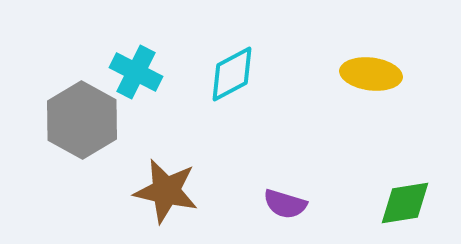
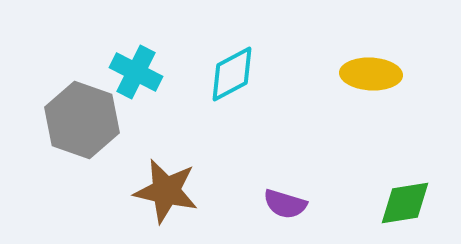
yellow ellipse: rotated 4 degrees counterclockwise
gray hexagon: rotated 10 degrees counterclockwise
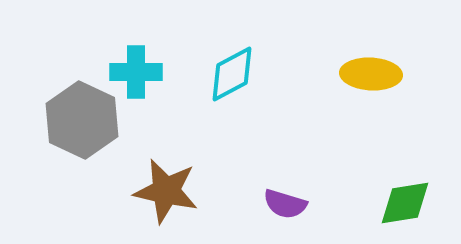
cyan cross: rotated 27 degrees counterclockwise
gray hexagon: rotated 6 degrees clockwise
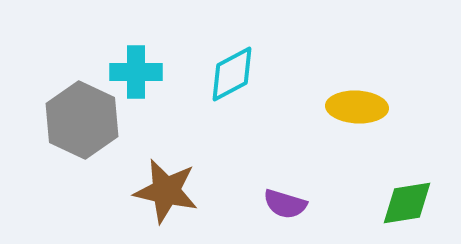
yellow ellipse: moved 14 px left, 33 px down
green diamond: moved 2 px right
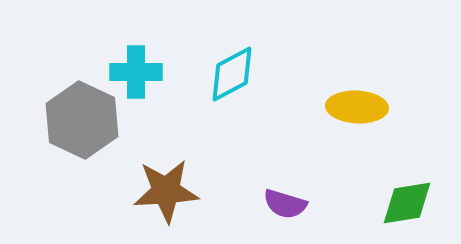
brown star: rotated 16 degrees counterclockwise
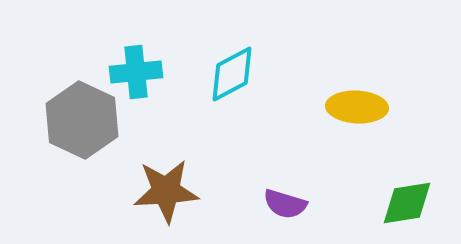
cyan cross: rotated 6 degrees counterclockwise
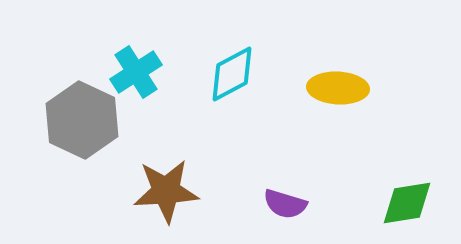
cyan cross: rotated 27 degrees counterclockwise
yellow ellipse: moved 19 px left, 19 px up
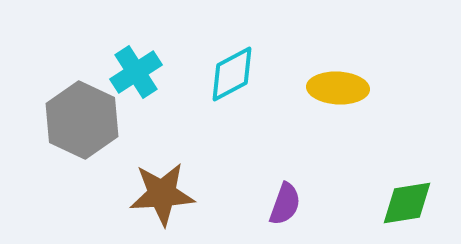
brown star: moved 4 px left, 3 px down
purple semicircle: rotated 87 degrees counterclockwise
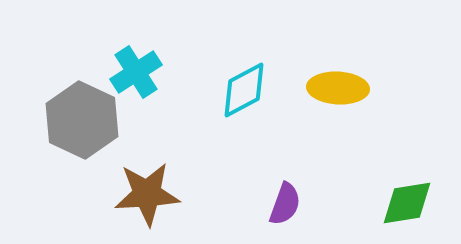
cyan diamond: moved 12 px right, 16 px down
brown star: moved 15 px left
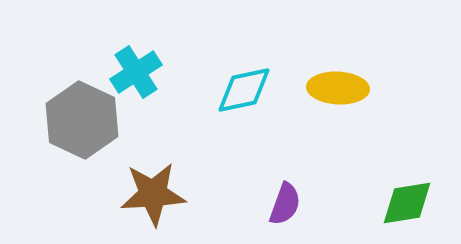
cyan diamond: rotated 16 degrees clockwise
brown star: moved 6 px right
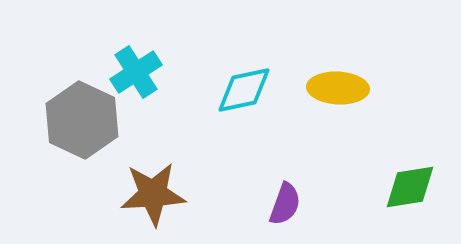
green diamond: moved 3 px right, 16 px up
